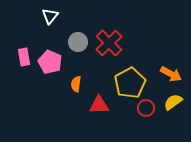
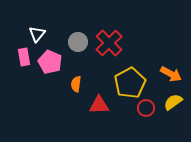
white triangle: moved 13 px left, 18 px down
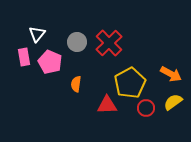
gray circle: moved 1 px left
red triangle: moved 8 px right
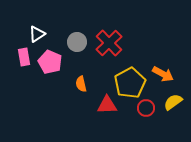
white triangle: rotated 18 degrees clockwise
orange arrow: moved 8 px left
orange semicircle: moved 5 px right; rotated 21 degrees counterclockwise
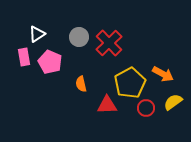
gray circle: moved 2 px right, 5 px up
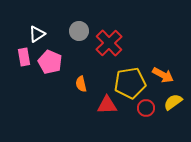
gray circle: moved 6 px up
orange arrow: moved 1 px down
yellow pentagon: rotated 20 degrees clockwise
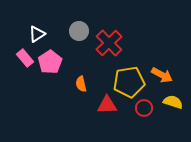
pink rectangle: moved 1 px right, 1 px down; rotated 30 degrees counterclockwise
pink pentagon: rotated 15 degrees clockwise
orange arrow: moved 1 px left
yellow pentagon: moved 1 px left, 1 px up
yellow semicircle: rotated 54 degrees clockwise
red circle: moved 2 px left
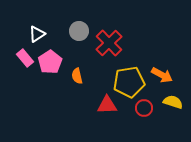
orange semicircle: moved 4 px left, 8 px up
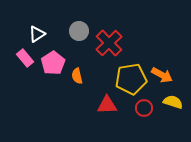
pink pentagon: moved 3 px right, 1 px down
yellow pentagon: moved 2 px right, 3 px up
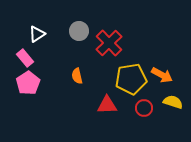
pink pentagon: moved 25 px left, 20 px down
